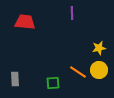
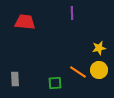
green square: moved 2 px right
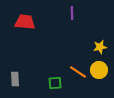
yellow star: moved 1 px right, 1 px up
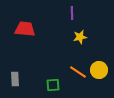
red trapezoid: moved 7 px down
yellow star: moved 20 px left, 10 px up
green square: moved 2 px left, 2 px down
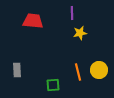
red trapezoid: moved 8 px right, 8 px up
yellow star: moved 4 px up
orange line: rotated 42 degrees clockwise
gray rectangle: moved 2 px right, 9 px up
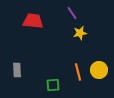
purple line: rotated 32 degrees counterclockwise
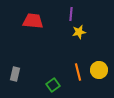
purple line: moved 1 px left, 1 px down; rotated 40 degrees clockwise
yellow star: moved 1 px left, 1 px up
gray rectangle: moved 2 px left, 4 px down; rotated 16 degrees clockwise
green square: rotated 32 degrees counterclockwise
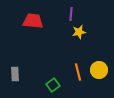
gray rectangle: rotated 16 degrees counterclockwise
